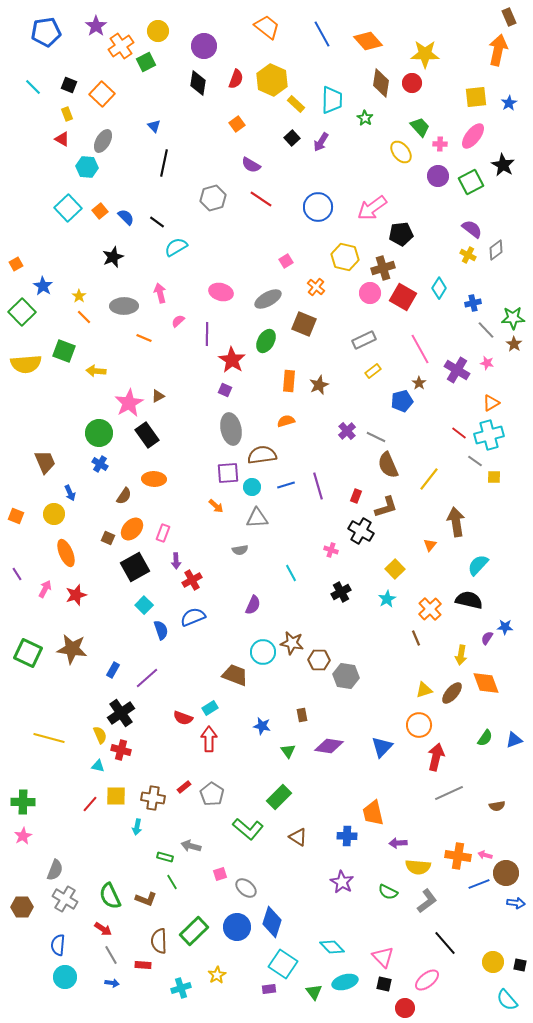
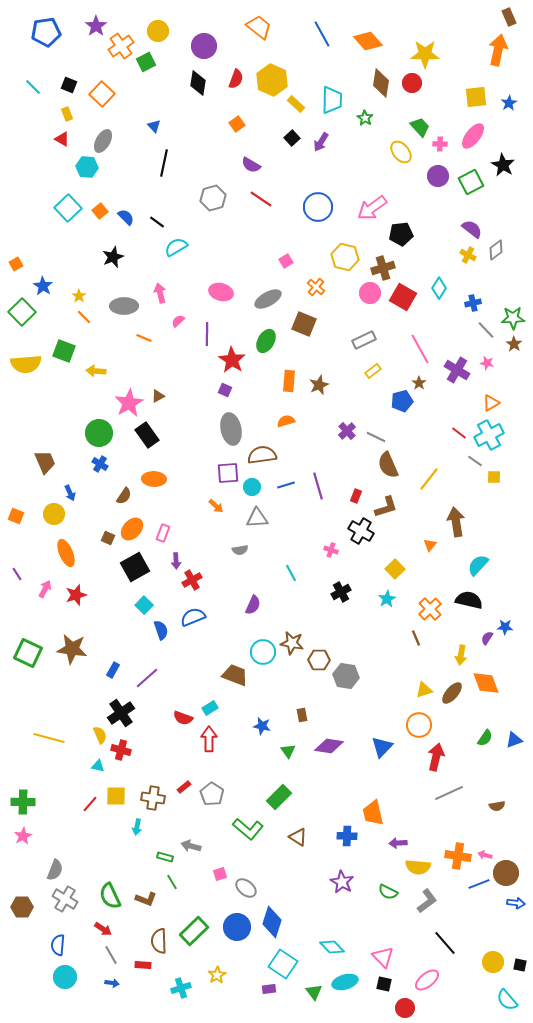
orange trapezoid at (267, 27): moved 8 px left
cyan cross at (489, 435): rotated 12 degrees counterclockwise
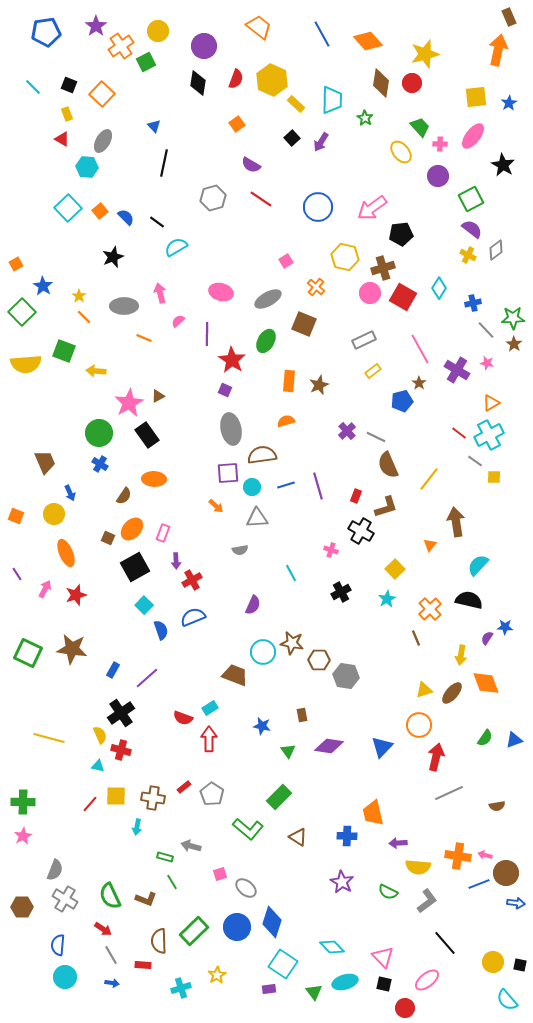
yellow star at (425, 54): rotated 16 degrees counterclockwise
green square at (471, 182): moved 17 px down
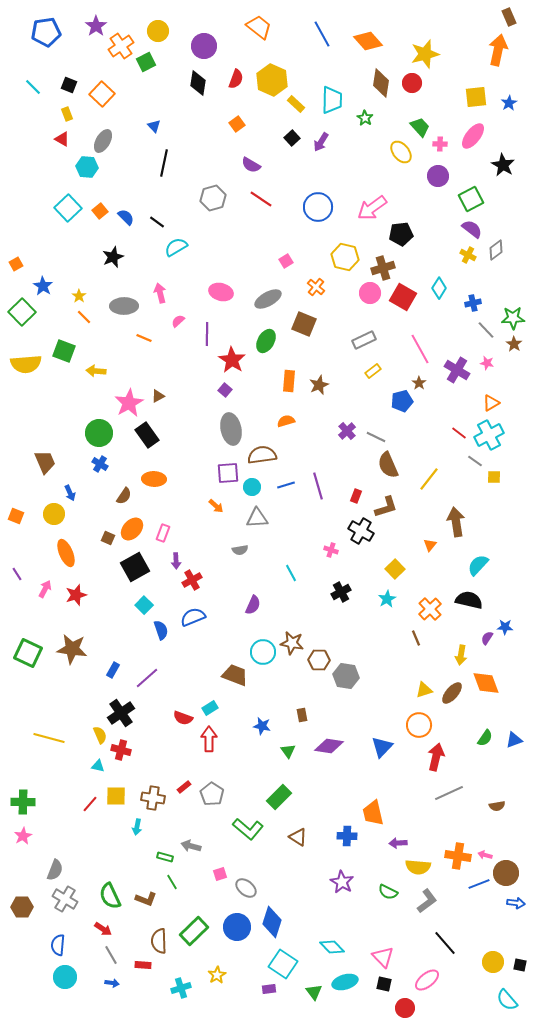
purple square at (225, 390): rotated 16 degrees clockwise
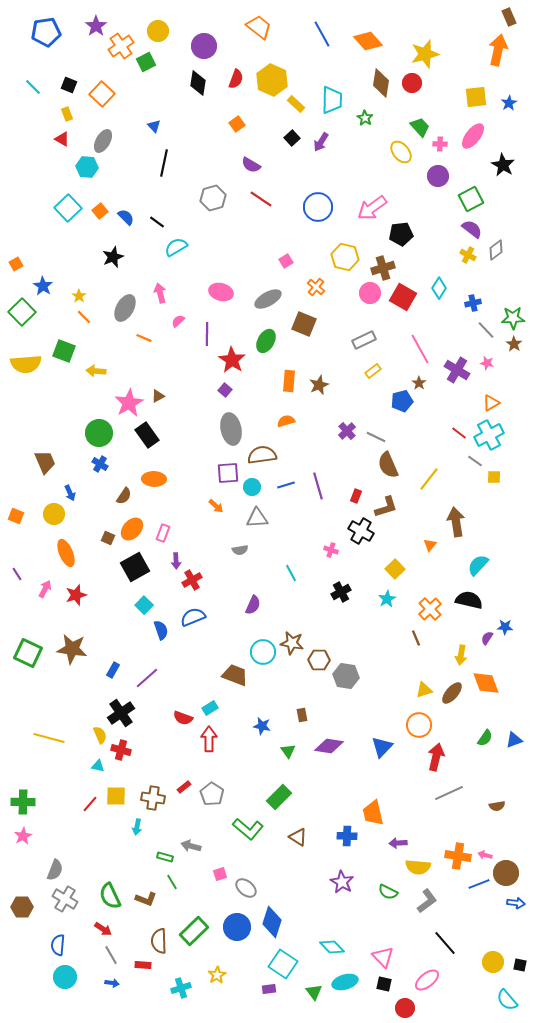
gray ellipse at (124, 306): moved 1 px right, 2 px down; rotated 60 degrees counterclockwise
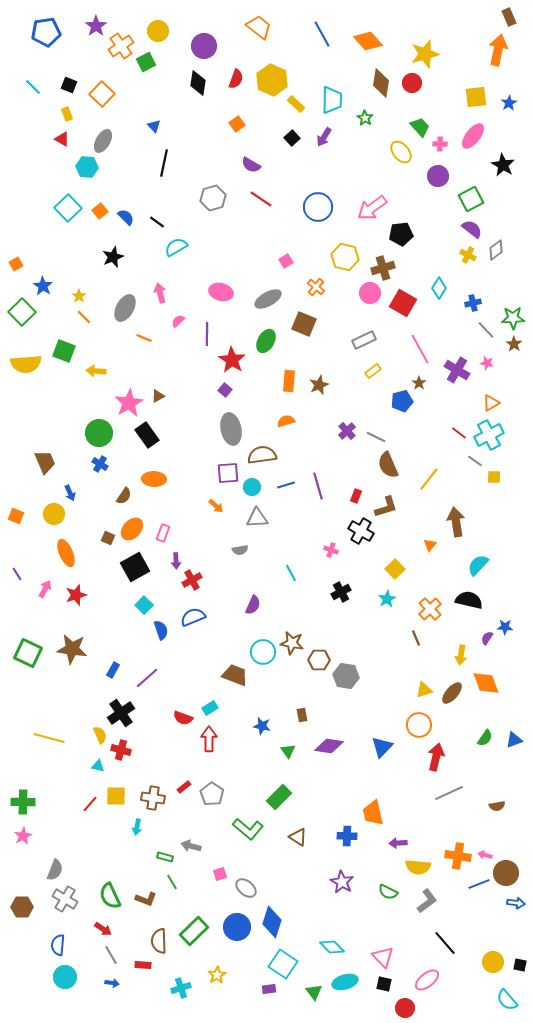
purple arrow at (321, 142): moved 3 px right, 5 px up
red square at (403, 297): moved 6 px down
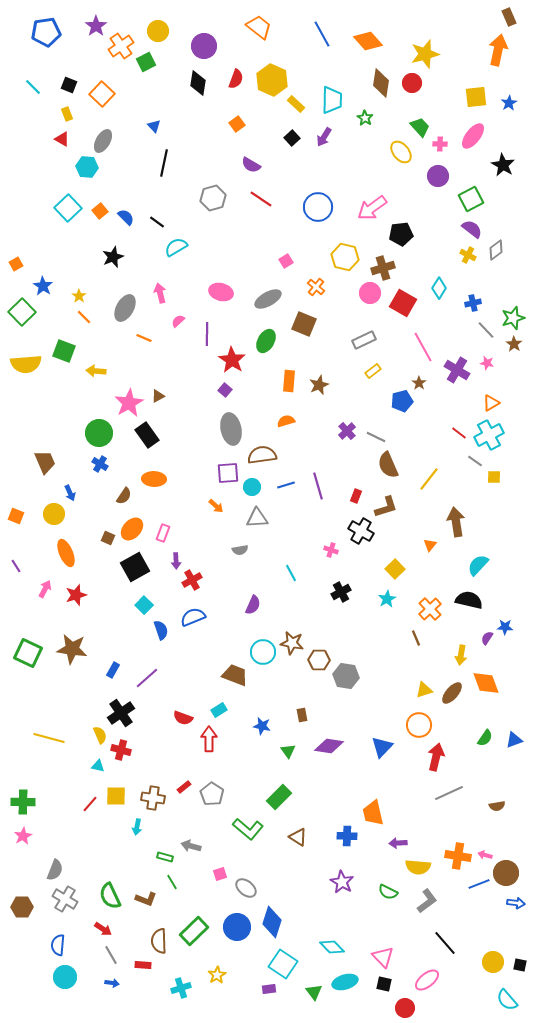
green star at (513, 318): rotated 15 degrees counterclockwise
pink line at (420, 349): moved 3 px right, 2 px up
purple line at (17, 574): moved 1 px left, 8 px up
cyan rectangle at (210, 708): moved 9 px right, 2 px down
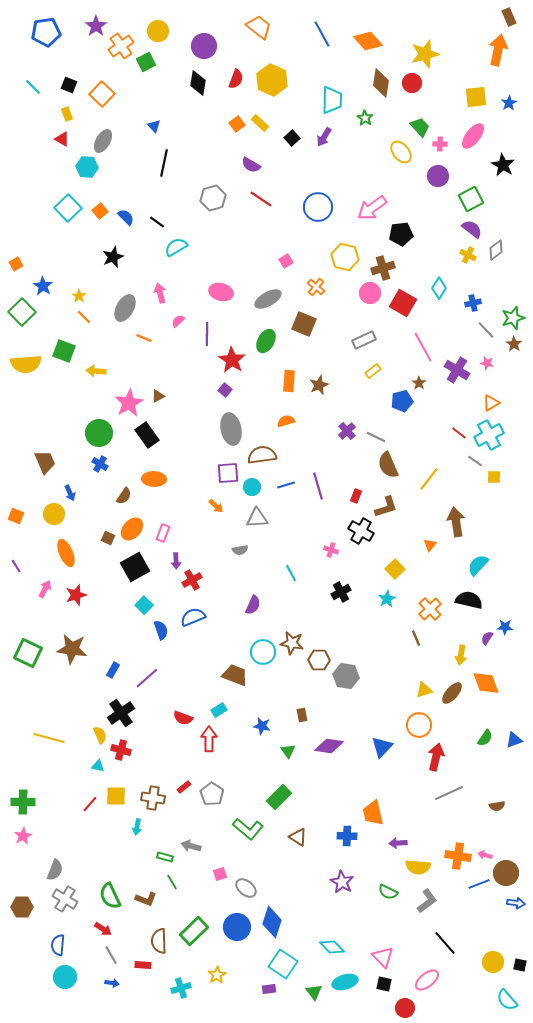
yellow rectangle at (296, 104): moved 36 px left, 19 px down
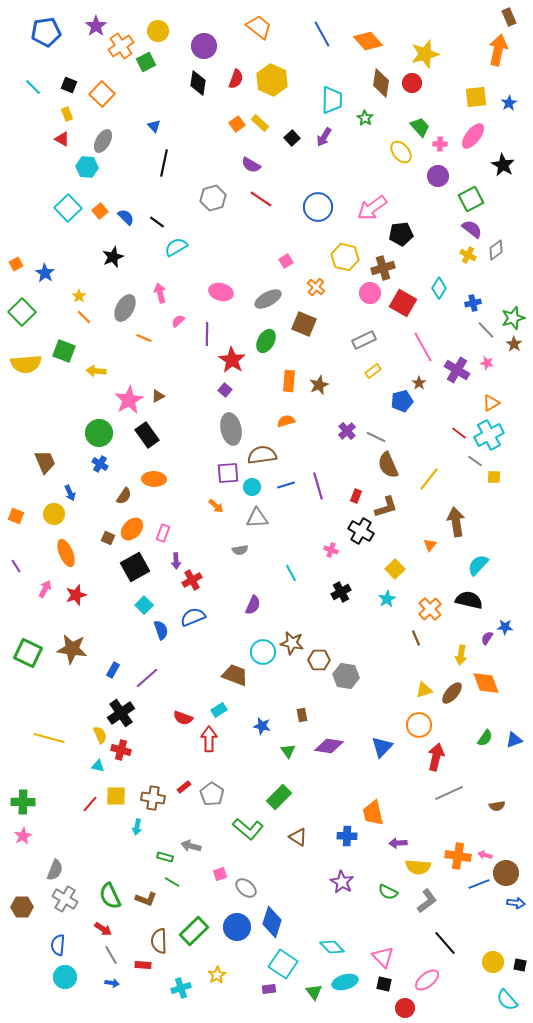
blue star at (43, 286): moved 2 px right, 13 px up
pink star at (129, 403): moved 3 px up
green line at (172, 882): rotated 28 degrees counterclockwise
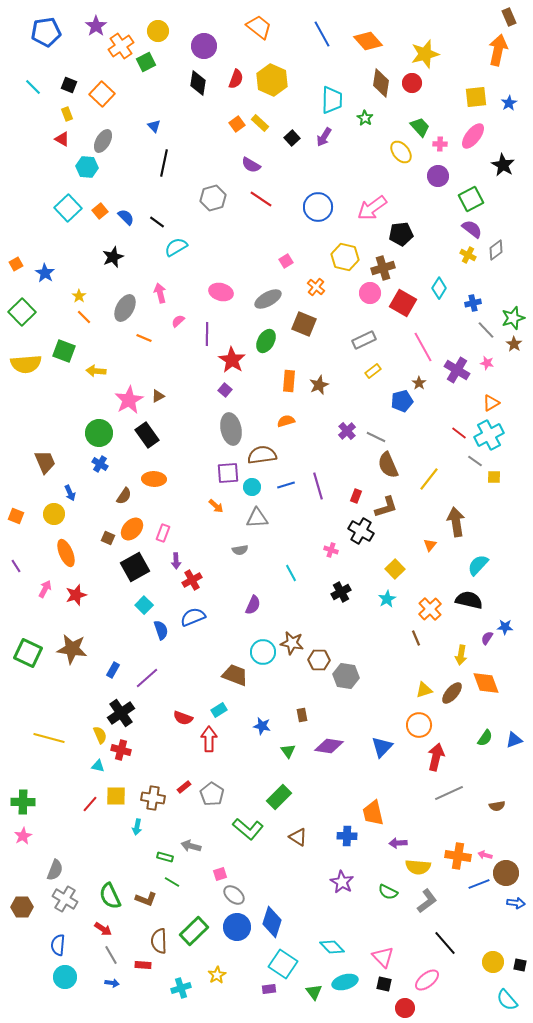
gray ellipse at (246, 888): moved 12 px left, 7 px down
